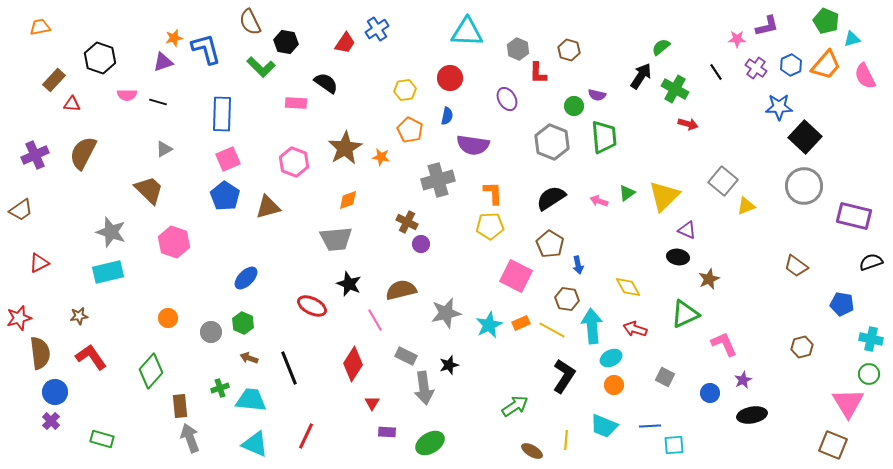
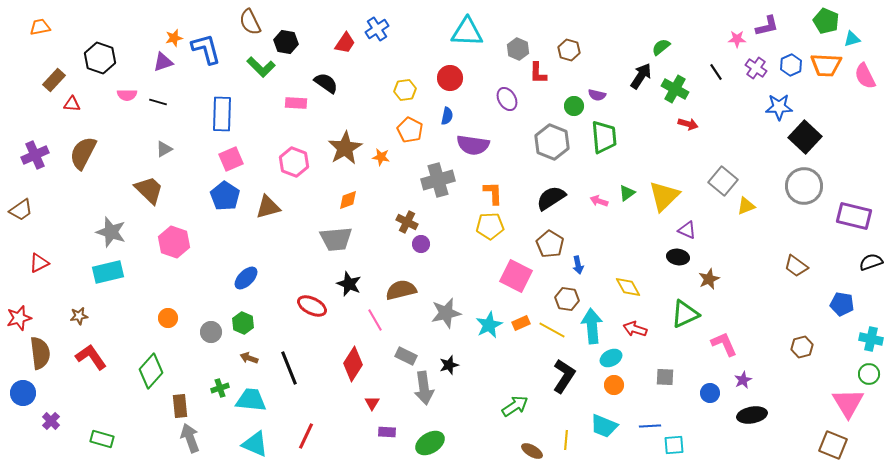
orange trapezoid at (826, 65): rotated 52 degrees clockwise
pink square at (228, 159): moved 3 px right
gray square at (665, 377): rotated 24 degrees counterclockwise
blue circle at (55, 392): moved 32 px left, 1 px down
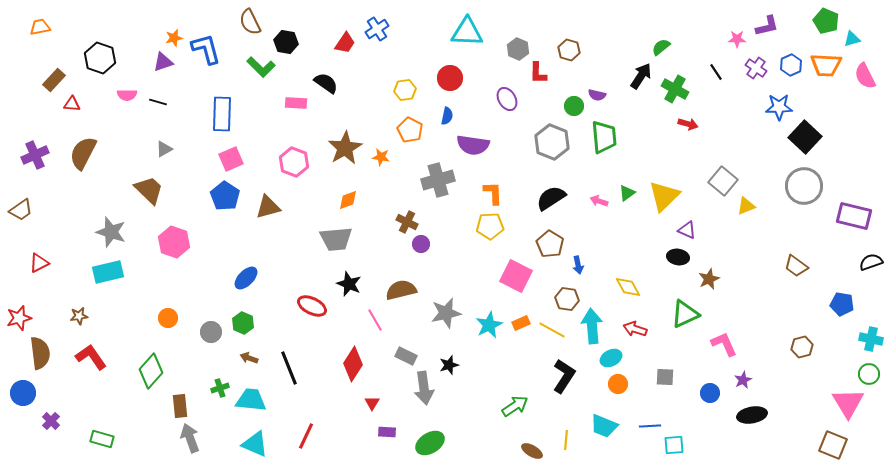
orange circle at (614, 385): moved 4 px right, 1 px up
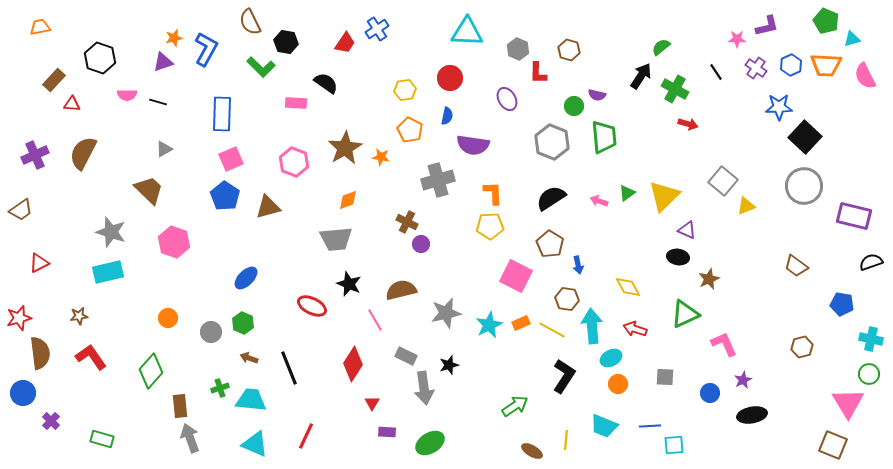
blue L-shape at (206, 49): rotated 44 degrees clockwise
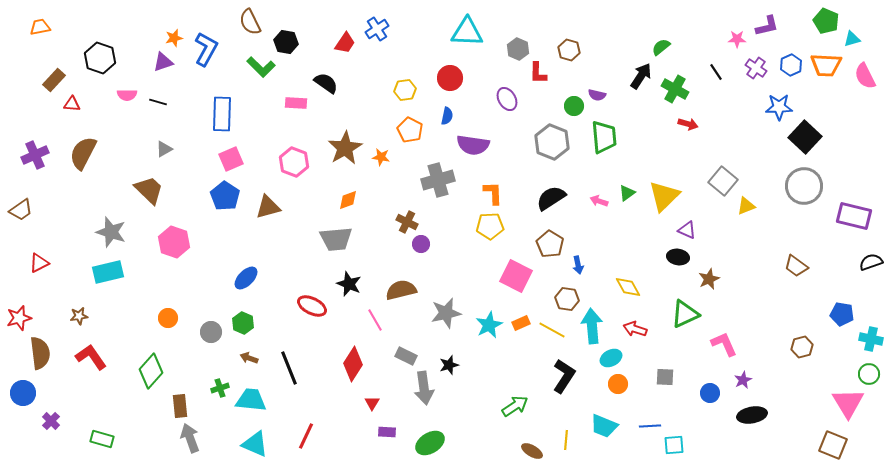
blue pentagon at (842, 304): moved 10 px down
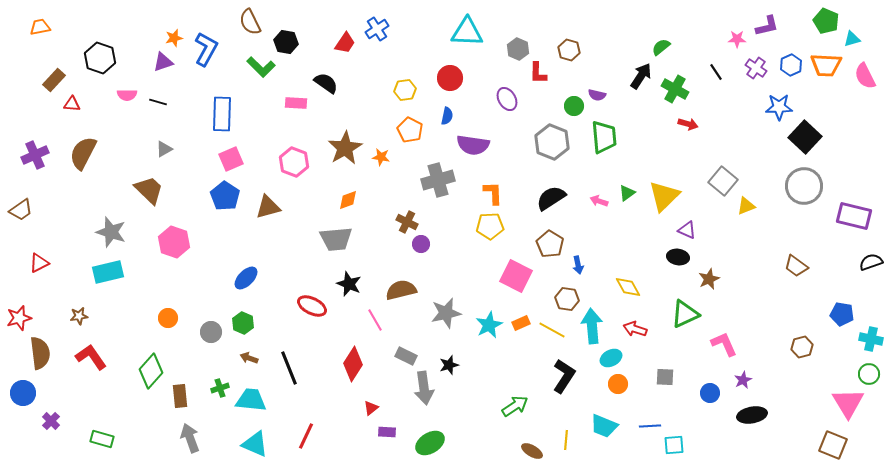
red triangle at (372, 403): moved 1 px left, 5 px down; rotated 21 degrees clockwise
brown rectangle at (180, 406): moved 10 px up
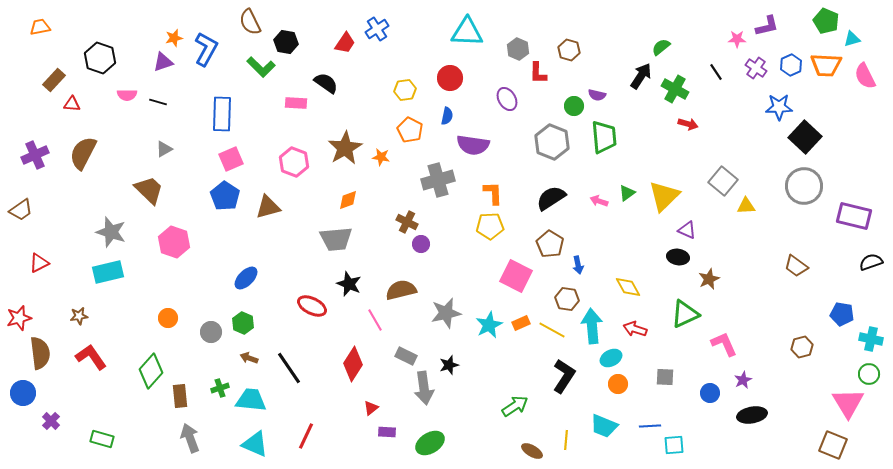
yellow triangle at (746, 206): rotated 18 degrees clockwise
black line at (289, 368): rotated 12 degrees counterclockwise
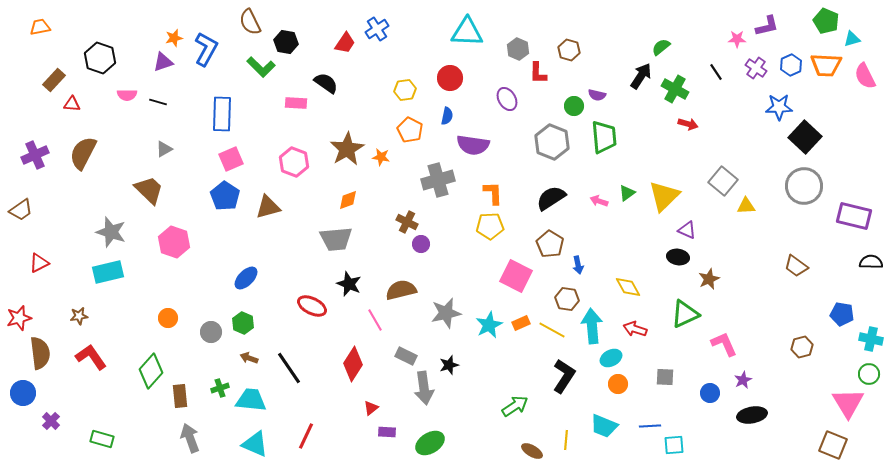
brown star at (345, 148): moved 2 px right, 1 px down
black semicircle at (871, 262): rotated 20 degrees clockwise
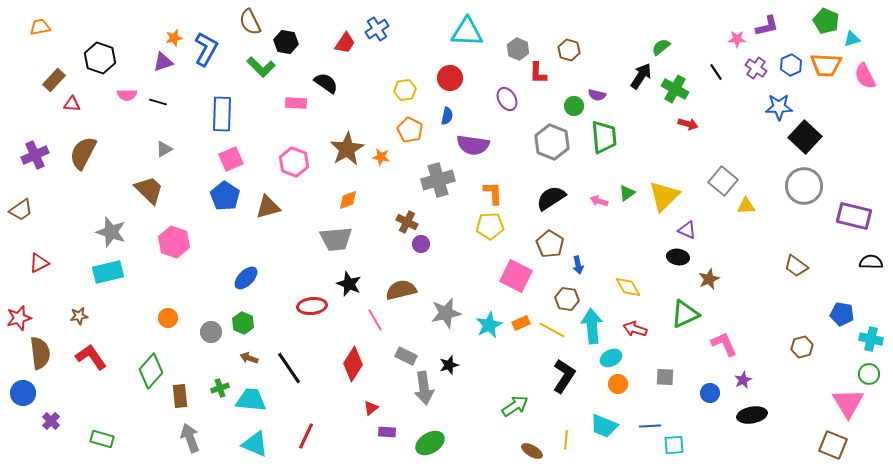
red ellipse at (312, 306): rotated 32 degrees counterclockwise
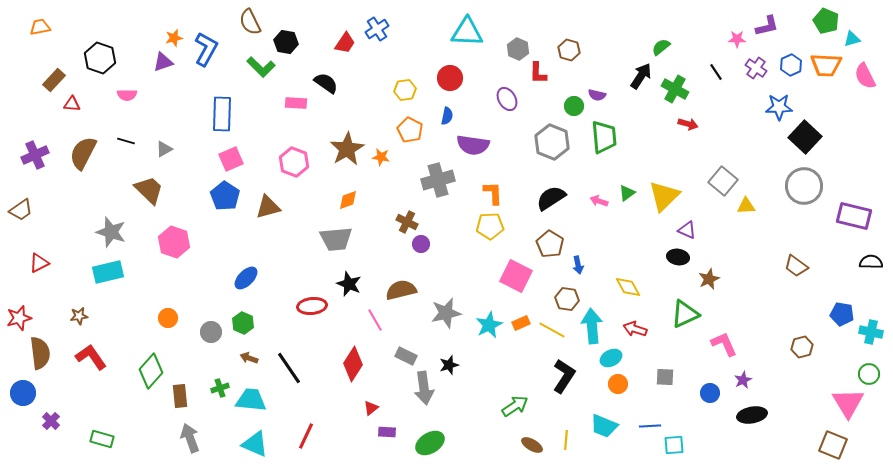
black line at (158, 102): moved 32 px left, 39 px down
cyan cross at (871, 339): moved 7 px up
brown ellipse at (532, 451): moved 6 px up
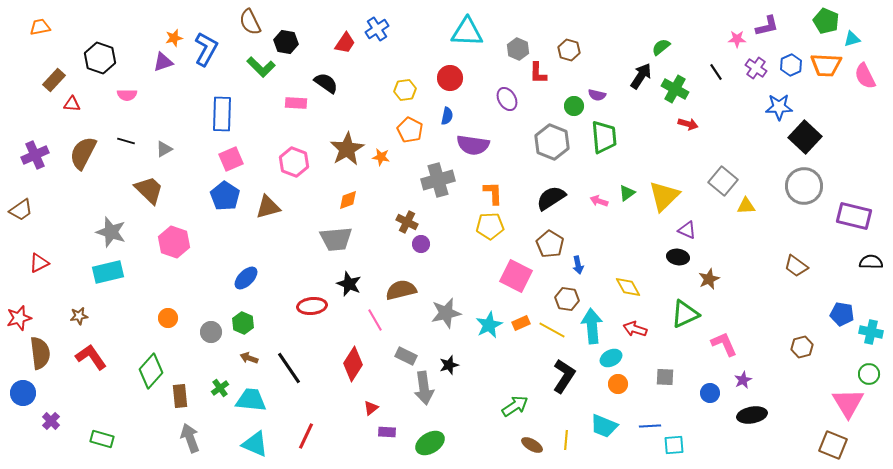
green cross at (220, 388): rotated 18 degrees counterclockwise
